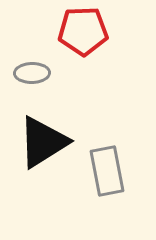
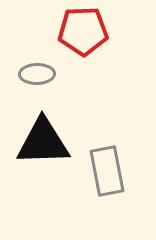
gray ellipse: moved 5 px right, 1 px down
black triangle: rotated 30 degrees clockwise
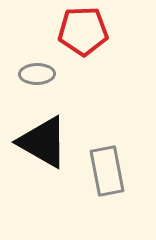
black triangle: rotated 32 degrees clockwise
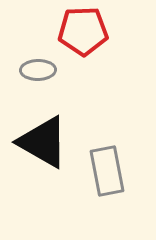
gray ellipse: moved 1 px right, 4 px up
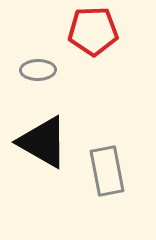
red pentagon: moved 10 px right
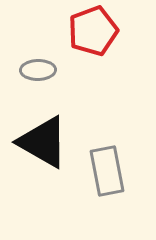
red pentagon: rotated 18 degrees counterclockwise
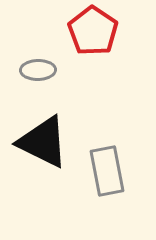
red pentagon: rotated 18 degrees counterclockwise
black triangle: rotated 4 degrees counterclockwise
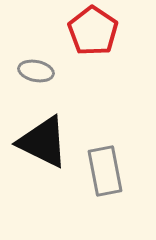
gray ellipse: moved 2 px left, 1 px down; rotated 12 degrees clockwise
gray rectangle: moved 2 px left
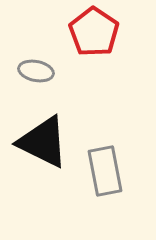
red pentagon: moved 1 px right, 1 px down
